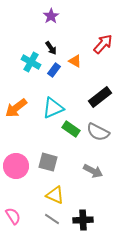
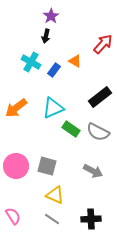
black arrow: moved 5 px left, 12 px up; rotated 48 degrees clockwise
gray square: moved 1 px left, 4 px down
black cross: moved 8 px right, 1 px up
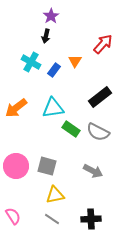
orange triangle: rotated 32 degrees clockwise
cyan triangle: rotated 15 degrees clockwise
yellow triangle: rotated 36 degrees counterclockwise
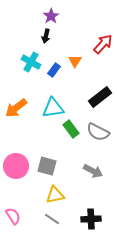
green rectangle: rotated 18 degrees clockwise
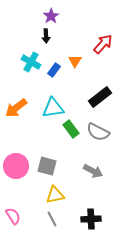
black arrow: rotated 16 degrees counterclockwise
gray line: rotated 28 degrees clockwise
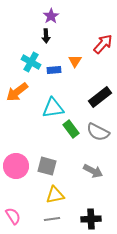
blue rectangle: rotated 48 degrees clockwise
orange arrow: moved 1 px right, 16 px up
gray line: rotated 70 degrees counterclockwise
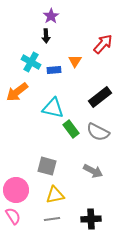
cyan triangle: rotated 20 degrees clockwise
pink circle: moved 24 px down
